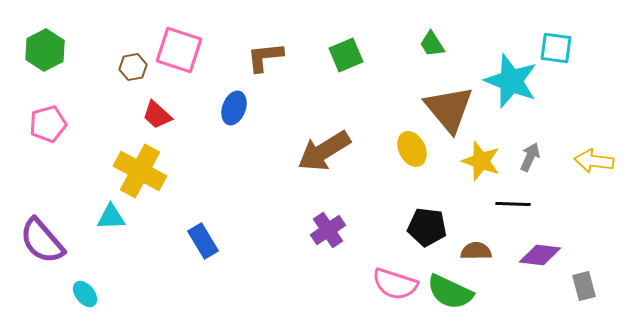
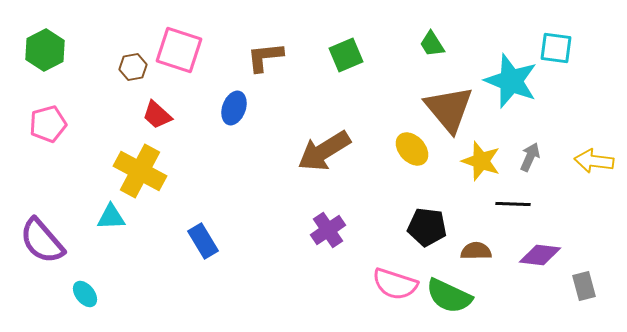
yellow ellipse: rotated 16 degrees counterclockwise
green semicircle: moved 1 px left, 4 px down
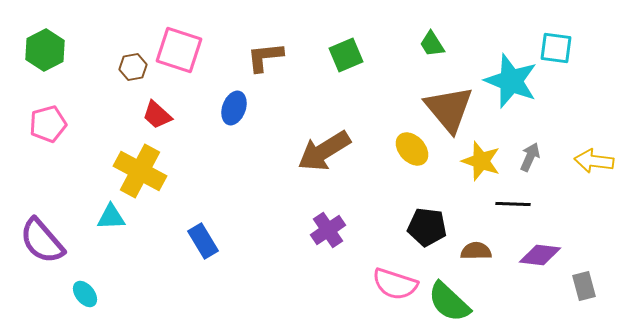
green semicircle: moved 6 px down; rotated 18 degrees clockwise
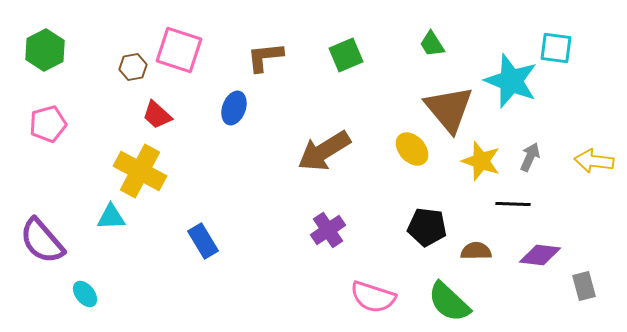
pink semicircle: moved 22 px left, 13 px down
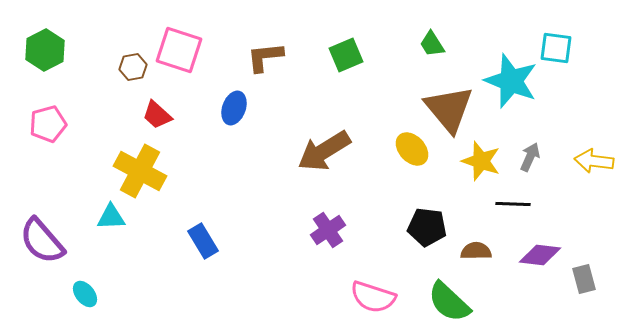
gray rectangle: moved 7 px up
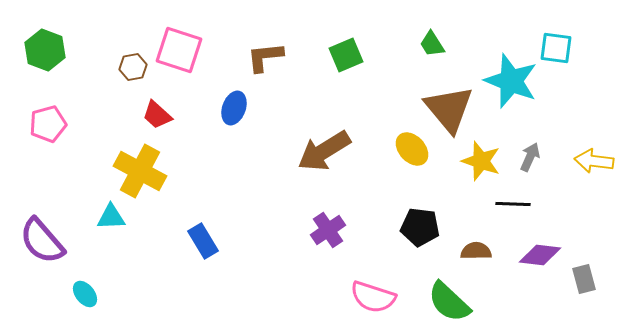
green hexagon: rotated 12 degrees counterclockwise
black pentagon: moved 7 px left
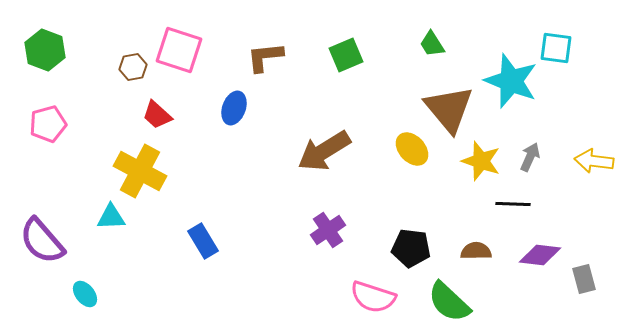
black pentagon: moved 9 px left, 21 px down
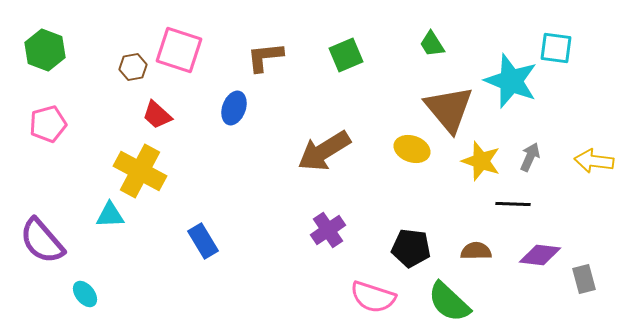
yellow ellipse: rotated 28 degrees counterclockwise
cyan triangle: moved 1 px left, 2 px up
